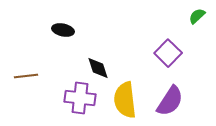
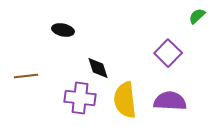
purple semicircle: rotated 120 degrees counterclockwise
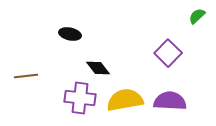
black ellipse: moved 7 px right, 4 px down
black diamond: rotated 20 degrees counterclockwise
yellow semicircle: rotated 87 degrees clockwise
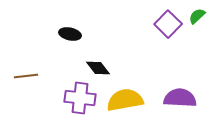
purple square: moved 29 px up
purple semicircle: moved 10 px right, 3 px up
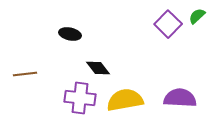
brown line: moved 1 px left, 2 px up
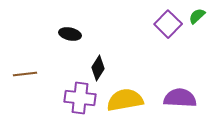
black diamond: rotated 70 degrees clockwise
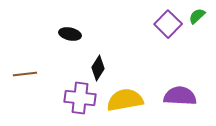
purple semicircle: moved 2 px up
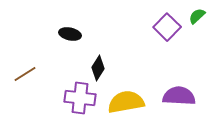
purple square: moved 1 px left, 3 px down
brown line: rotated 25 degrees counterclockwise
purple semicircle: moved 1 px left
yellow semicircle: moved 1 px right, 2 px down
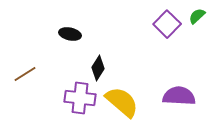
purple square: moved 3 px up
yellow semicircle: moved 4 px left; rotated 51 degrees clockwise
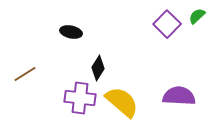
black ellipse: moved 1 px right, 2 px up
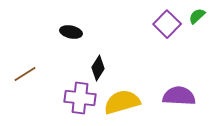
yellow semicircle: rotated 57 degrees counterclockwise
